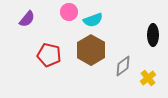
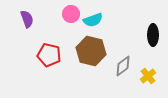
pink circle: moved 2 px right, 2 px down
purple semicircle: rotated 60 degrees counterclockwise
brown hexagon: moved 1 px down; rotated 16 degrees counterclockwise
yellow cross: moved 2 px up
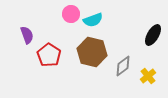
purple semicircle: moved 16 px down
black ellipse: rotated 30 degrees clockwise
brown hexagon: moved 1 px right, 1 px down
red pentagon: rotated 20 degrees clockwise
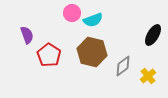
pink circle: moved 1 px right, 1 px up
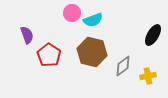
yellow cross: rotated 28 degrees clockwise
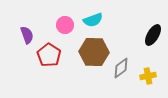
pink circle: moved 7 px left, 12 px down
brown hexagon: moved 2 px right; rotated 12 degrees counterclockwise
gray diamond: moved 2 px left, 2 px down
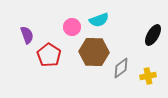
cyan semicircle: moved 6 px right
pink circle: moved 7 px right, 2 px down
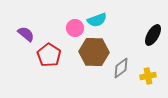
cyan semicircle: moved 2 px left
pink circle: moved 3 px right, 1 px down
purple semicircle: moved 1 px left, 1 px up; rotated 30 degrees counterclockwise
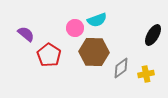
yellow cross: moved 2 px left, 2 px up
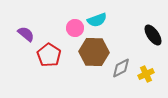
black ellipse: rotated 65 degrees counterclockwise
gray diamond: rotated 10 degrees clockwise
yellow cross: rotated 14 degrees counterclockwise
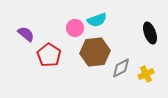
black ellipse: moved 3 px left, 2 px up; rotated 15 degrees clockwise
brown hexagon: moved 1 px right; rotated 8 degrees counterclockwise
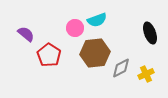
brown hexagon: moved 1 px down
